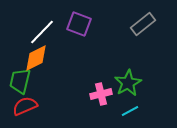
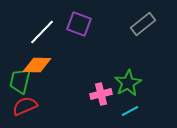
orange diamond: moved 1 px right, 7 px down; rotated 28 degrees clockwise
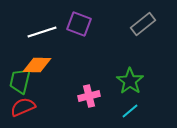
white line: rotated 28 degrees clockwise
green star: moved 2 px right, 2 px up; rotated 8 degrees counterclockwise
pink cross: moved 12 px left, 2 px down
red semicircle: moved 2 px left, 1 px down
cyan line: rotated 12 degrees counterclockwise
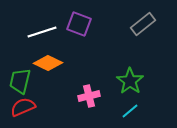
orange diamond: moved 11 px right, 2 px up; rotated 24 degrees clockwise
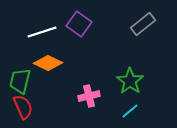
purple square: rotated 15 degrees clockwise
red semicircle: rotated 90 degrees clockwise
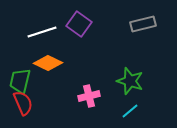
gray rectangle: rotated 25 degrees clockwise
green star: rotated 16 degrees counterclockwise
red semicircle: moved 4 px up
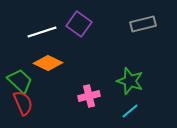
green trapezoid: rotated 120 degrees clockwise
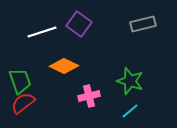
orange diamond: moved 16 px right, 3 px down
green trapezoid: rotated 28 degrees clockwise
red semicircle: rotated 105 degrees counterclockwise
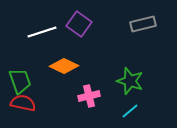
red semicircle: rotated 50 degrees clockwise
